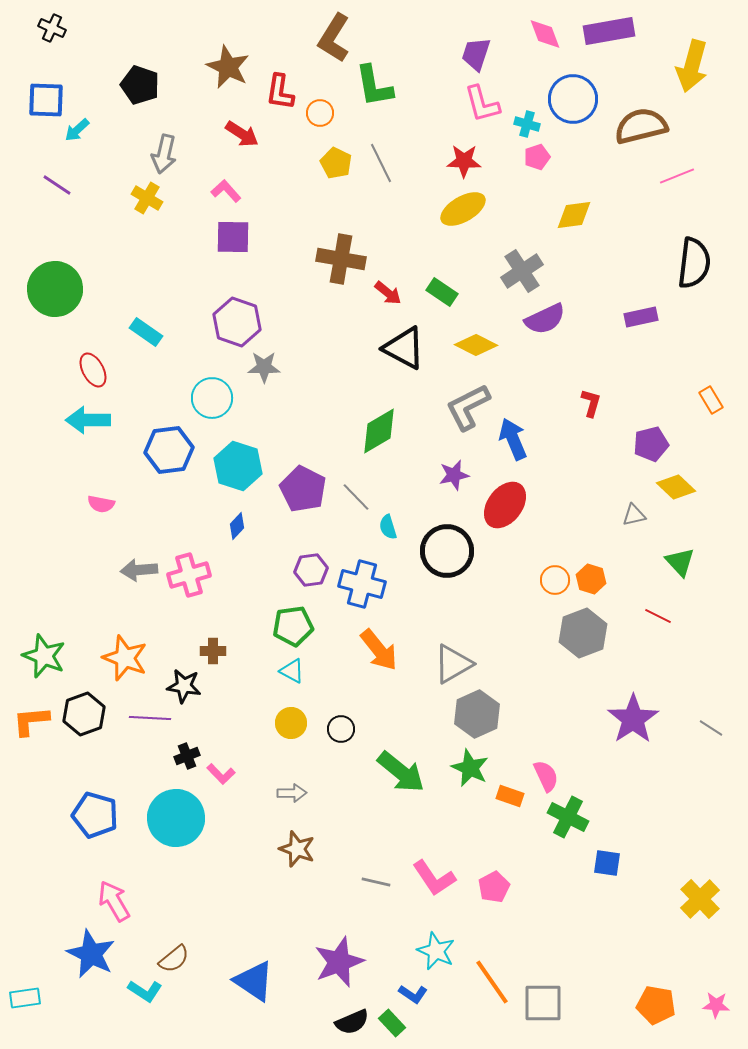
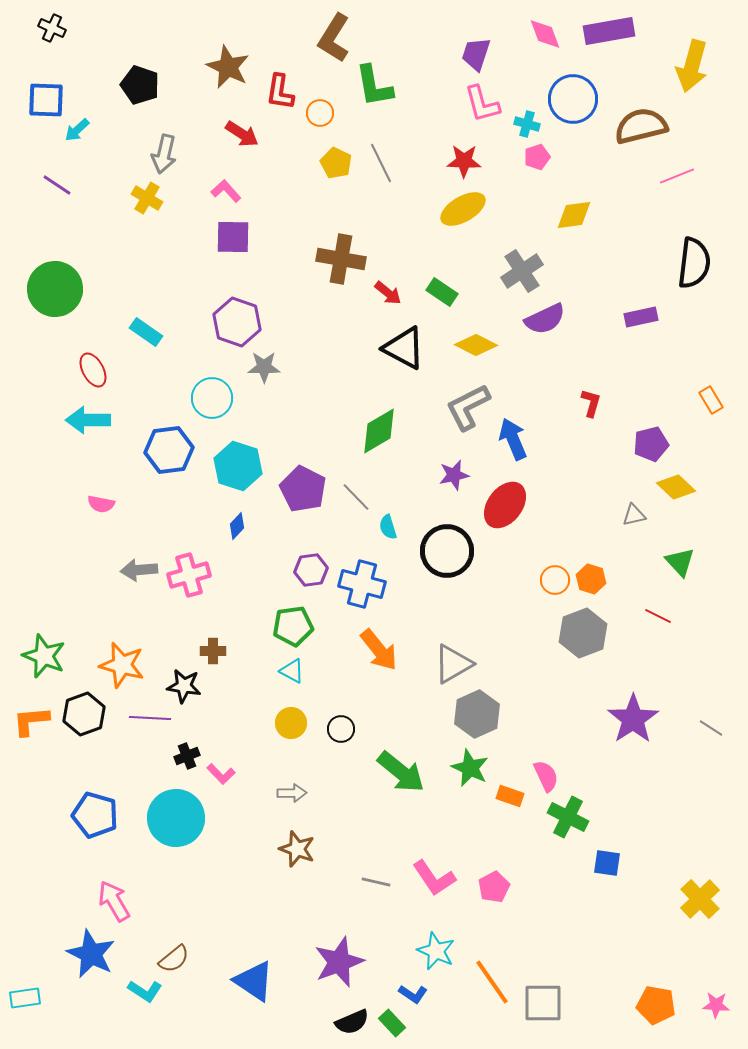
orange star at (125, 658): moved 3 px left, 7 px down; rotated 6 degrees counterclockwise
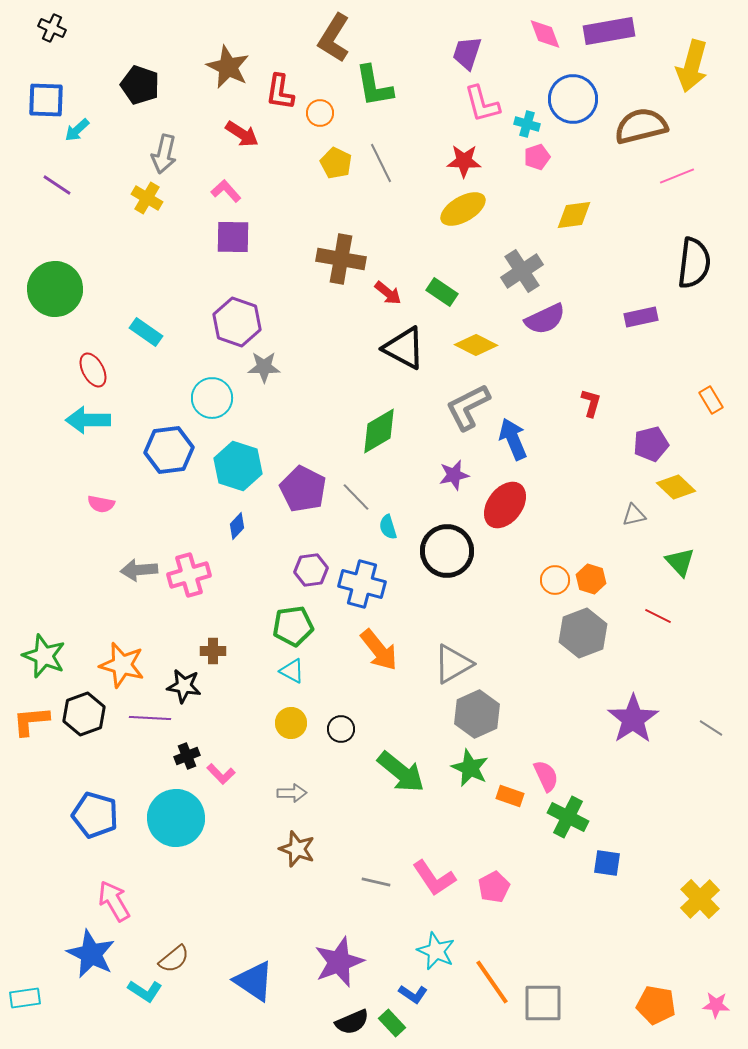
purple trapezoid at (476, 54): moved 9 px left, 1 px up
